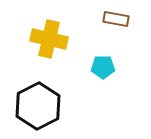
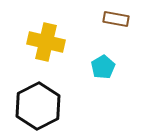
yellow cross: moved 3 px left, 3 px down
cyan pentagon: rotated 30 degrees counterclockwise
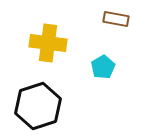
yellow cross: moved 2 px right, 1 px down; rotated 6 degrees counterclockwise
black hexagon: rotated 9 degrees clockwise
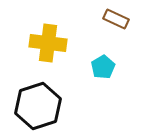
brown rectangle: rotated 15 degrees clockwise
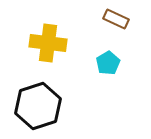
cyan pentagon: moved 5 px right, 4 px up
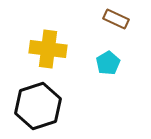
yellow cross: moved 6 px down
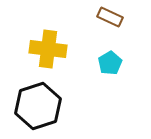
brown rectangle: moved 6 px left, 2 px up
cyan pentagon: moved 2 px right
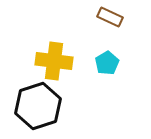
yellow cross: moved 6 px right, 12 px down
cyan pentagon: moved 3 px left
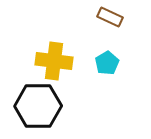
black hexagon: rotated 18 degrees clockwise
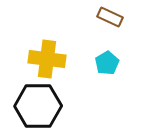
yellow cross: moved 7 px left, 2 px up
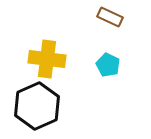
cyan pentagon: moved 1 px right, 2 px down; rotated 15 degrees counterclockwise
black hexagon: moved 1 px left; rotated 24 degrees counterclockwise
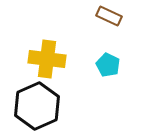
brown rectangle: moved 1 px left, 1 px up
